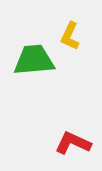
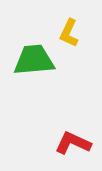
yellow L-shape: moved 1 px left, 3 px up
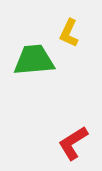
red L-shape: rotated 57 degrees counterclockwise
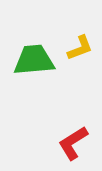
yellow L-shape: moved 11 px right, 15 px down; rotated 136 degrees counterclockwise
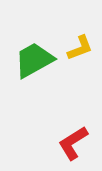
green trapezoid: rotated 24 degrees counterclockwise
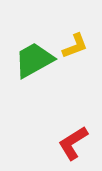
yellow L-shape: moved 5 px left, 2 px up
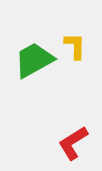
yellow L-shape: rotated 68 degrees counterclockwise
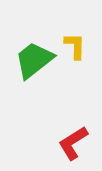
green trapezoid: rotated 9 degrees counterclockwise
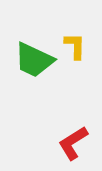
green trapezoid: rotated 117 degrees counterclockwise
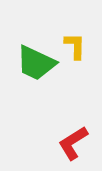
green trapezoid: moved 2 px right, 3 px down
